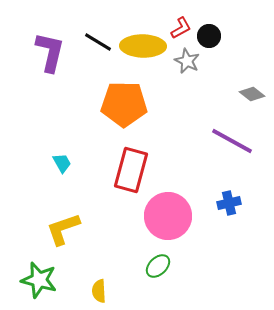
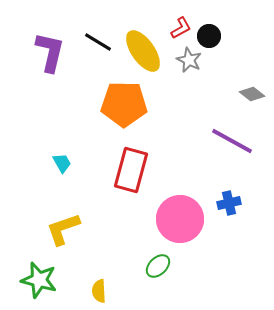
yellow ellipse: moved 5 px down; rotated 54 degrees clockwise
gray star: moved 2 px right, 1 px up
pink circle: moved 12 px right, 3 px down
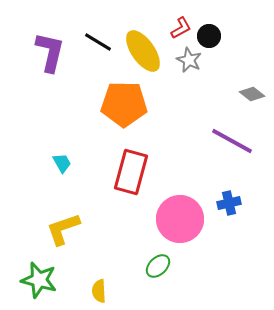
red rectangle: moved 2 px down
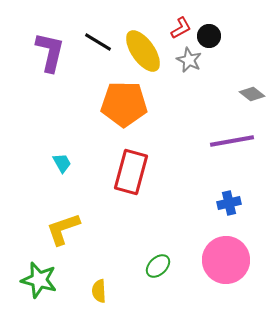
purple line: rotated 39 degrees counterclockwise
pink circle: moved 46 px right, 41 px down
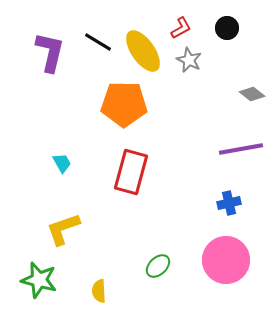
black circle: moved 18 px right, 8 px up
purple line: moved 9 px right, 8 px down
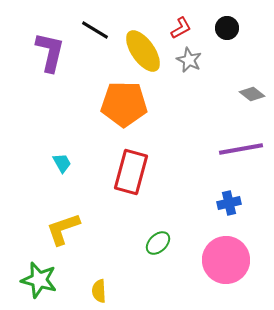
black line: moved 3 px left, 12 px up
green ellipse: moved 23 px up
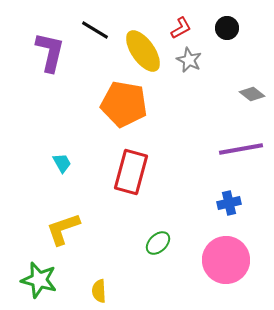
orange pentagon: rotated 9 degrees clockwise
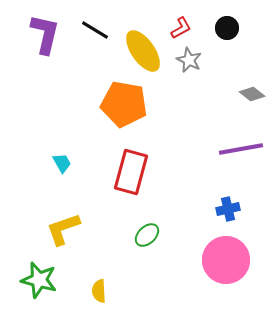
purple L-shape: moved 5 px left, 18 px up
blue cross: moved 1 px left, 6 px down
green ellipse: moved 11 px left, 8 px up
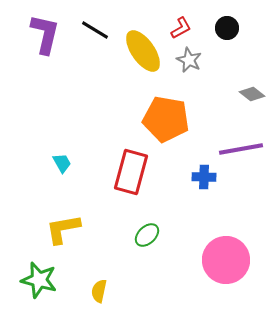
orange pentagon: moved 42 px right, 15 px down
blue cross: moved 24 px left, 32 px up; rotated 15 degrees clockwise
yellow L-shape: rotated 9 degrees clockwise
yellow semicircle: rotated 15 degrees clockwise
